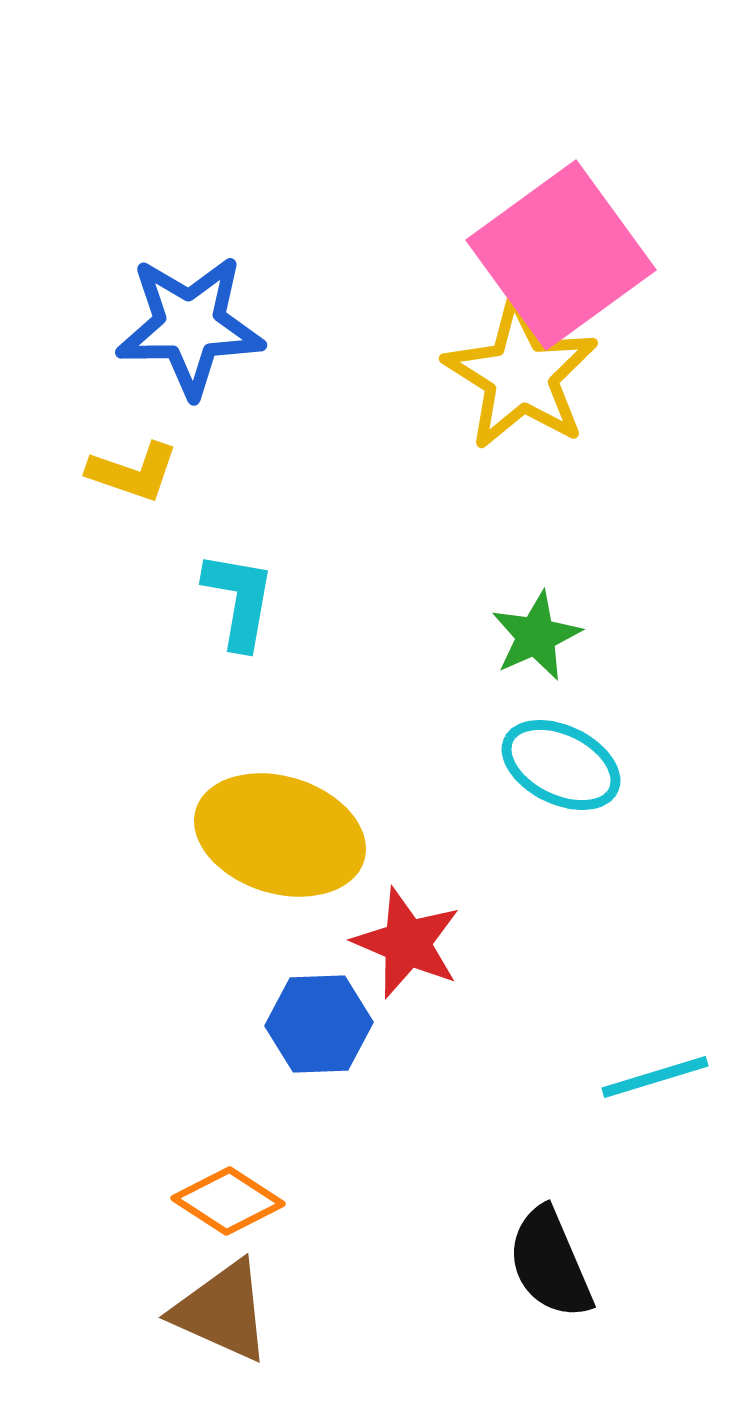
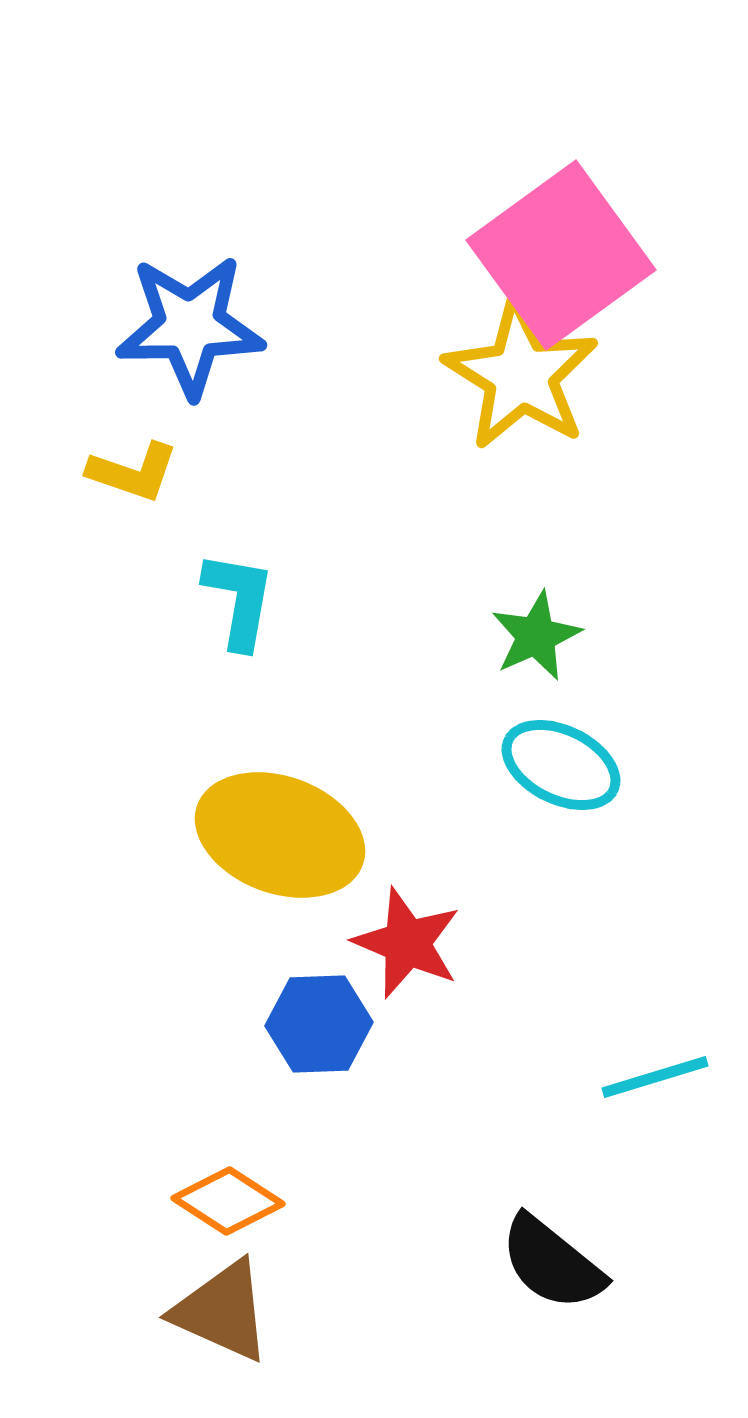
yellow ellipse: rotated 3 degrees clockwise
black semicircle: moved 2 px right; rotated 28 degrees counterclockwise
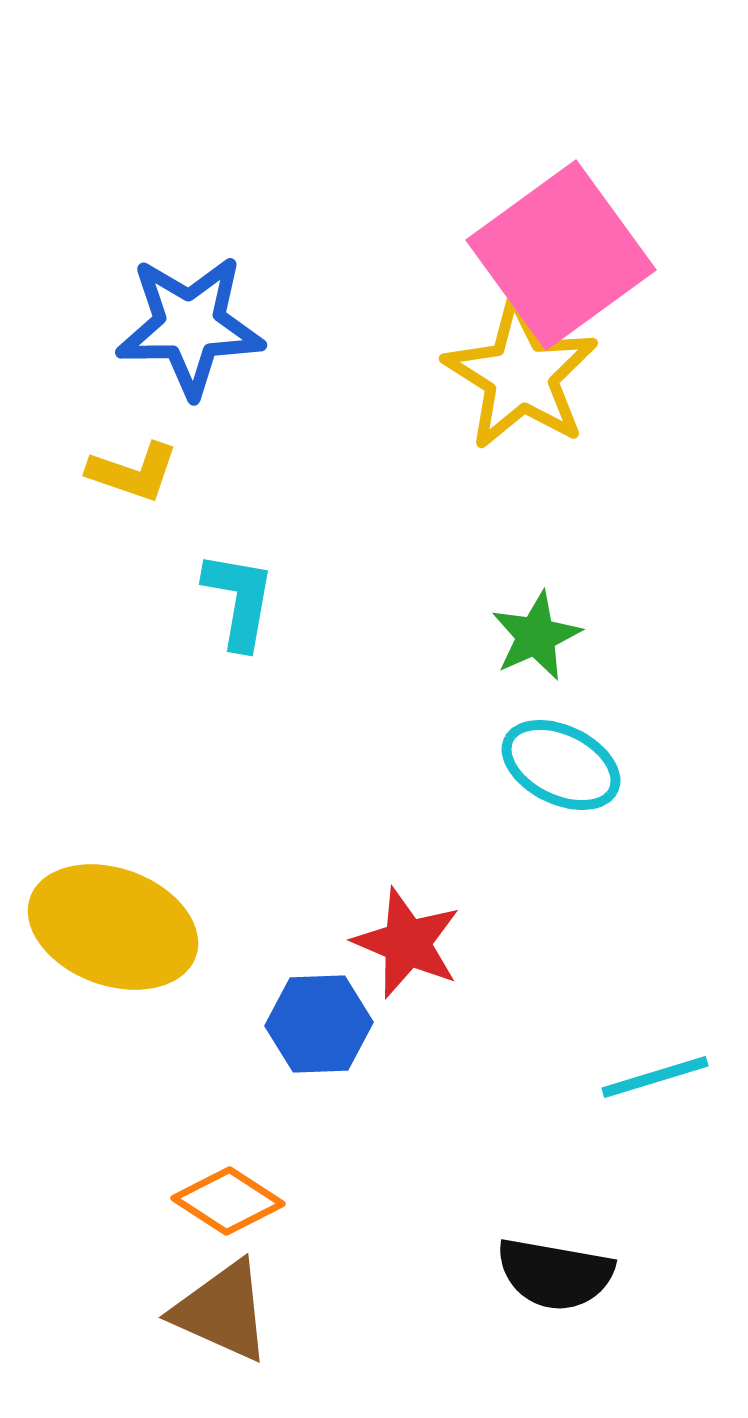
yellow ellipse: moved 167 px left, 92 px down
black semicircle: moved 3 px right, 11 px down; rotated 29 degrees counterclockwise
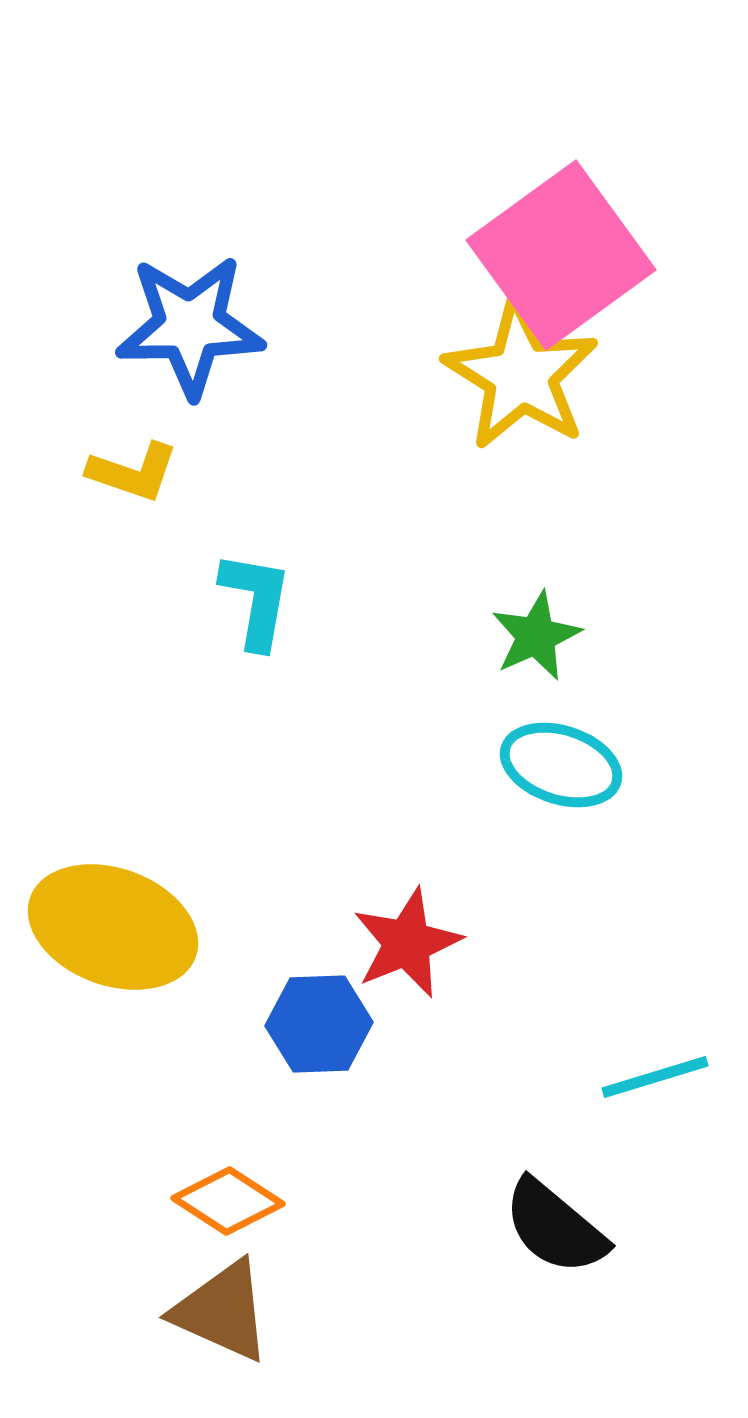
cyan L-shape: moved 17 px right
cyan ellipse: rotated 8 degrees counterclockwise
red star: rotated 27 degrees clockwise
black semicircle: moved 47 px up; rotated 30 degrees clockwise
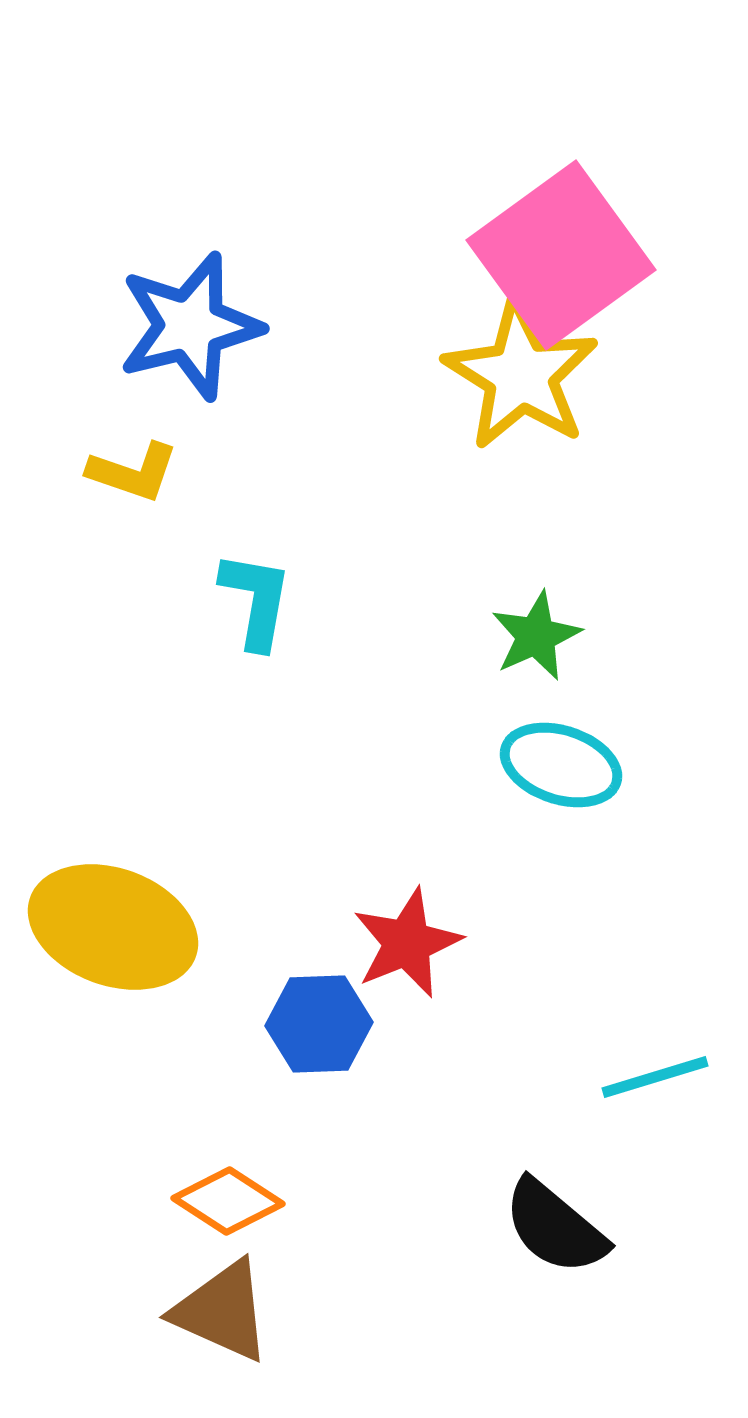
blue star: rotated 13 degrees counterclockwise
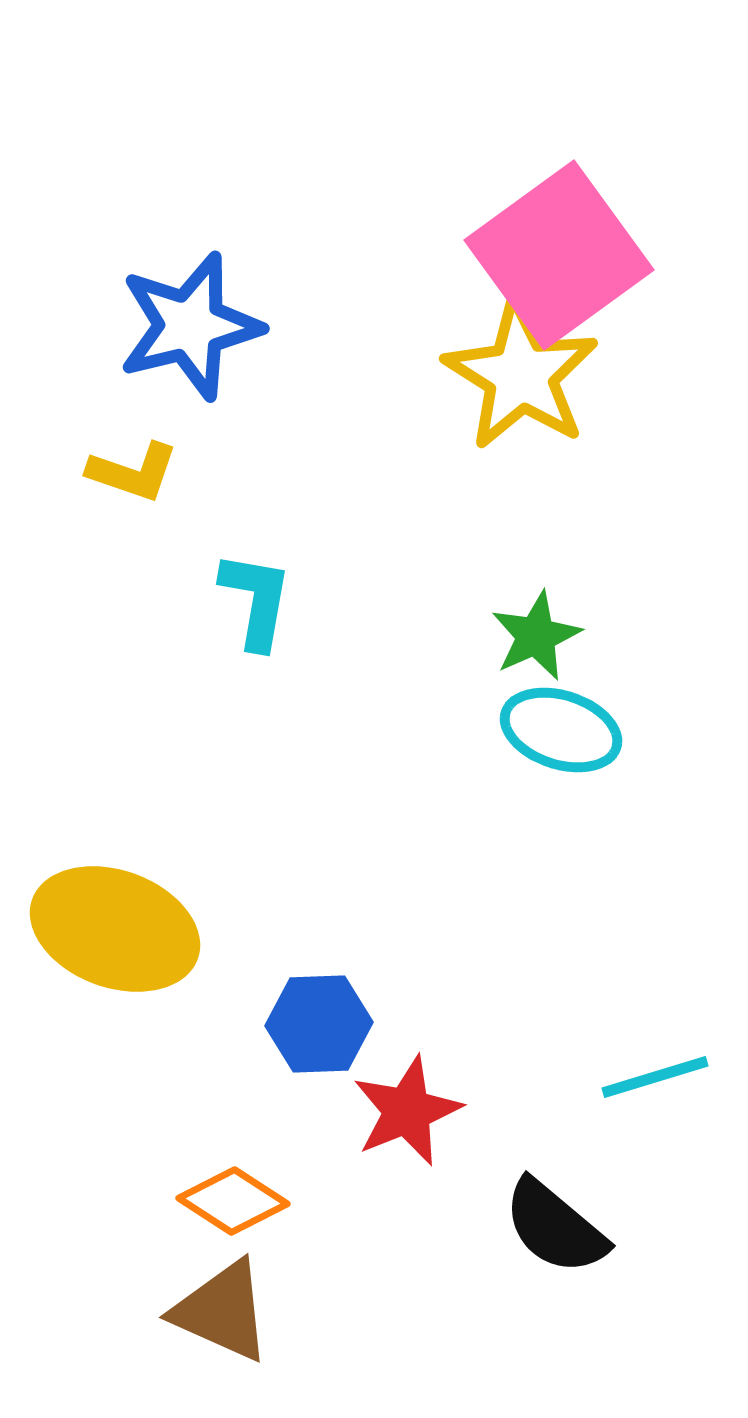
pink square: moved 2 px left
cyan ellipse: moved 35 px up
yellow ellipse: moved 2 px right, 2 px down
red star: moved 168 px down
orange diamond: moved 5 px right
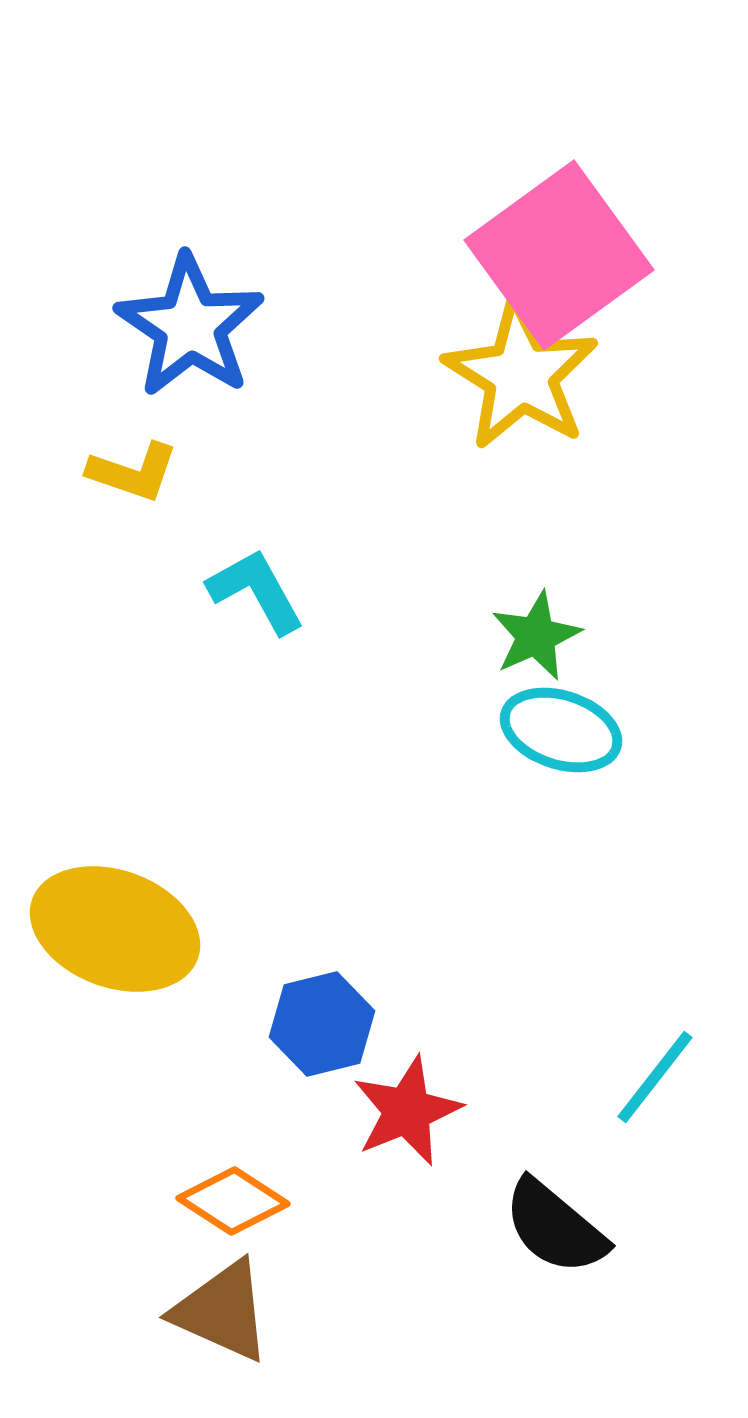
blue star: rotated 24 degrees counterclockwise
cyan L-shape: moved 9 px up; rotated 39 degrees counterclockwise
blue hexagon: moved 3 px right; rotated 12 degrees counterclockwise
cyan line: rotated 35 degrees counterclockwise
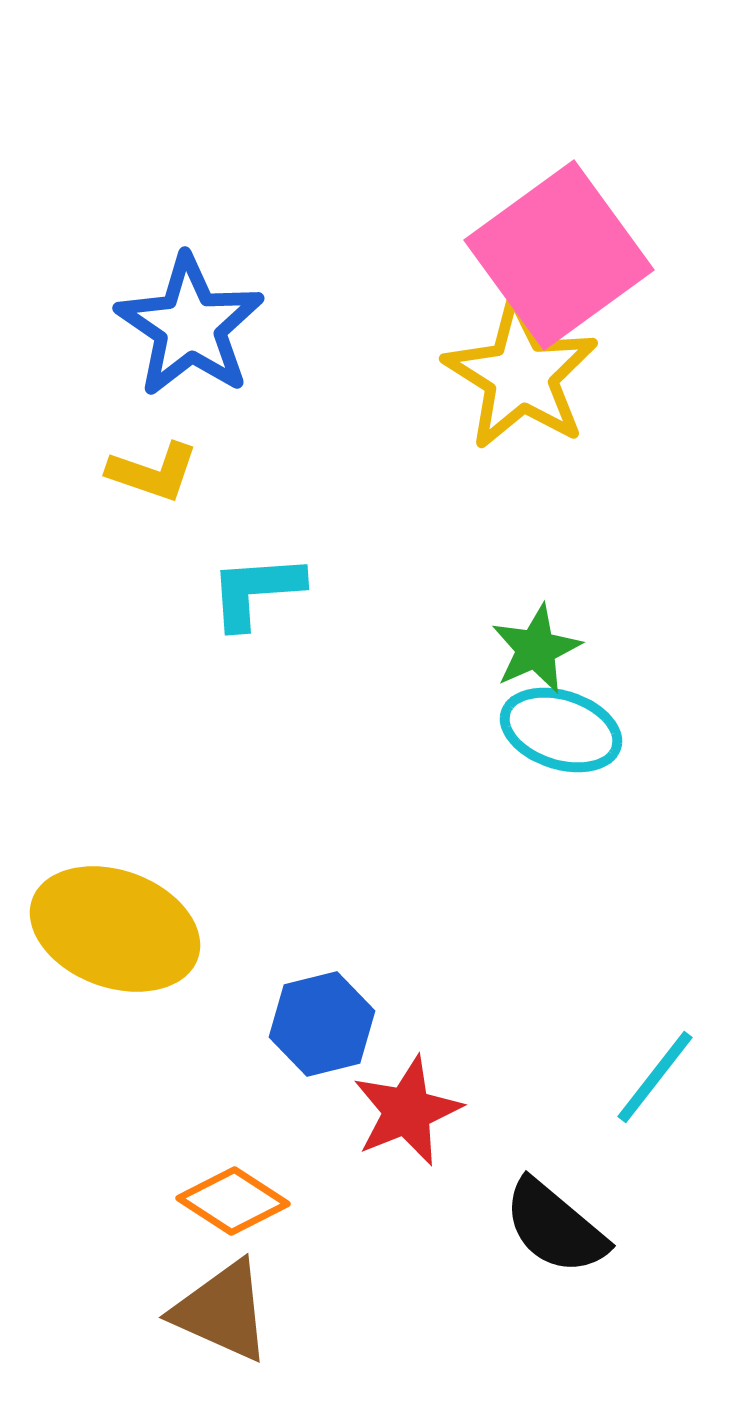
yellow L-shape: moved 20 px right
cyan L-shape: rotated 65 degrees counterclockwise
green star: moved 13 px down
